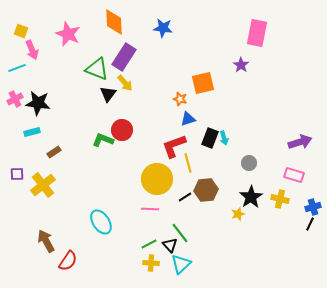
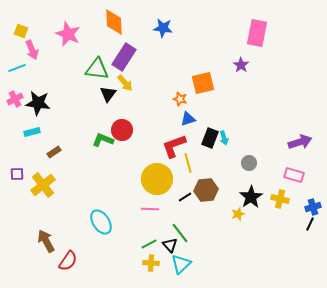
green triangle at (97, 69): rotated 15 degrees counterclockwise
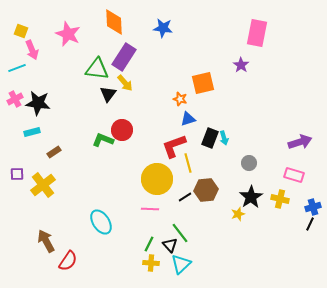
green line at (149, 244): rotated 35 degrees counterclockwise
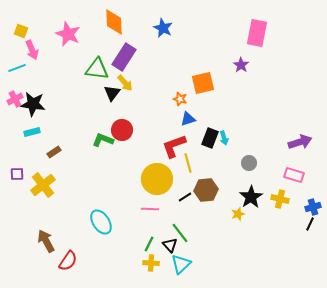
blue star at (163, 28): rotated 18 degrees clockwise
black triangle at (108, 94): moved 4 px right, 1 px up
black star at (38, 103): moved 5 px left, 1 px down
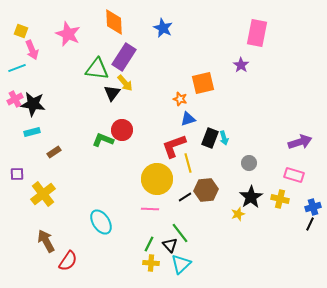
yellow cross at (43, 185): moved 9 px down
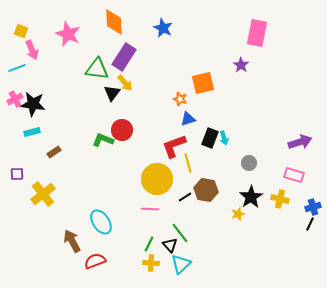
brown hexagon at (206, 190): rotated 15 degrees clockwise
brown arrow at (46, 241): moved 26 px right
red semicircle at (68, 261): moved 27 px right; rotated 145 degrees counterclockwise
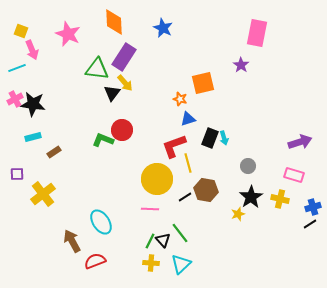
cyan rectangle at (32, 132): moved 1 px right, 5 px down
gray circle at (249, 163): moved 1 px left, 3 px down
black line at (310, 224): rotated 32 degrees clockwise
green line at (149, 244): moved 1 px right, 3 px up
black triangle at (170, 245): moved 7 px left, 5 px up
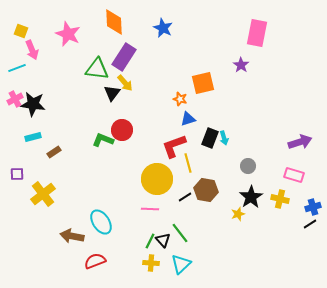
brown arrow at (72, 241): moved 5 px up; rotated 50 degrees counterclockwise
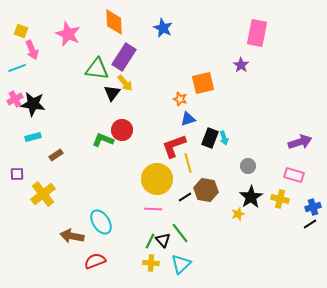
brown rectangle at (54, 152): moved 2 px right, 3 px down
pink line at (150, 209): moved 3 px right
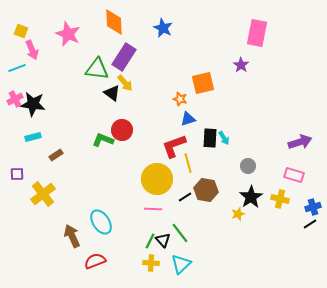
black triangle at (112, 93): rotated 30 degrees counterclockwise
black rectangle at (210, 138): rotated 18 degrees counterclockwise
cyan arrow at (224, 138): rotated 16 degrees counterclockwise
brown arrow at (72, 236): rotated 55 degrees clockwise
